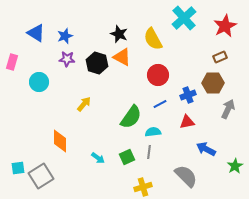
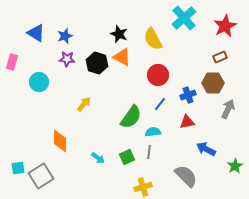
blue line: rotated 24 degrees counterclockwise
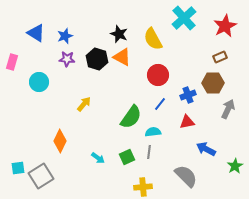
black hexagon: moved 4 px up
orange diamond: rotated 25 degrees clockwise
yellow cross: rotated 12 degrees clockwise
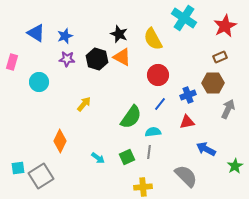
cyan cross: rotated 15 degrees counterclockwise
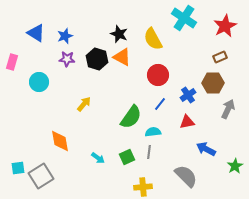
blue cross: rotated 14 degrees counterclockwise
orange diamond: rotated 35 degrees counterclockwise
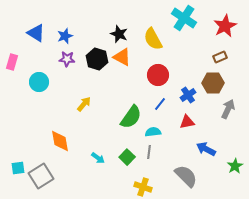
green square: rotated 21 degrees counterclockwise
yellow cross: rotated 24 degrees clockwise
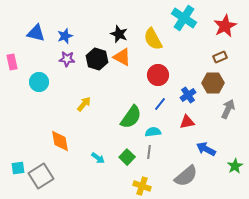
blue triangle: rotated 18 degrees counterclockwise
pink rectangle: rotated 28 degrees counterclockwise
gray semicircle: rotated 95 degrees clockwise
yellow cross: moved 1 px left, 1 px up
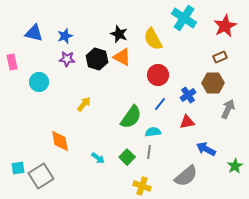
blue triangle: moved 2 px left
